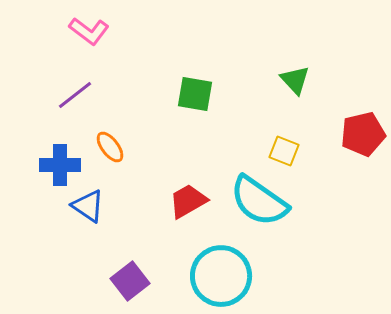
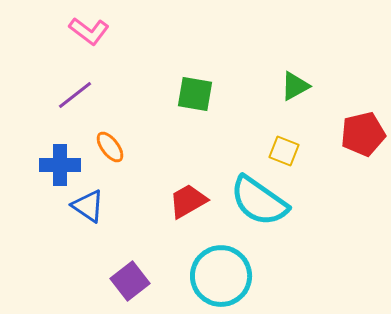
green triangle: moved 6 px down; rotated 44 degrees clockwise
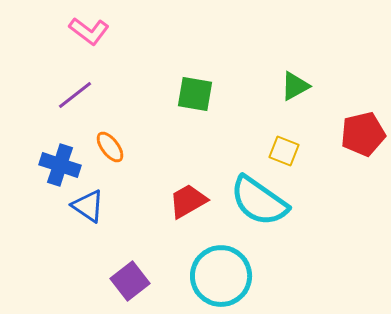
blue cross: rotated 18 degrees clockwise
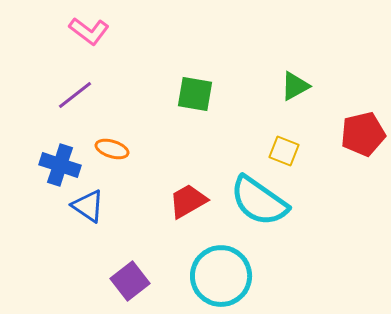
orange ellipse: moved 2 px right, 2 px down; rotated 36 degrees counterclockwise
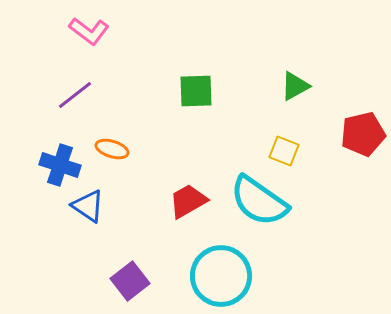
green square: moved 1 px right, 3 px up; rotated 12 degrees counterclockwise
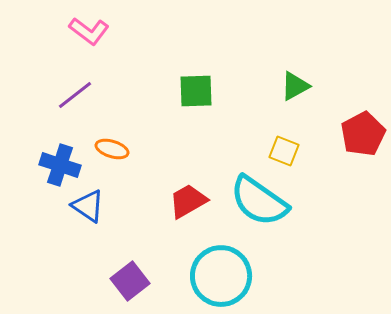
red pentagon: rotated 15 degrees counterclockwise
